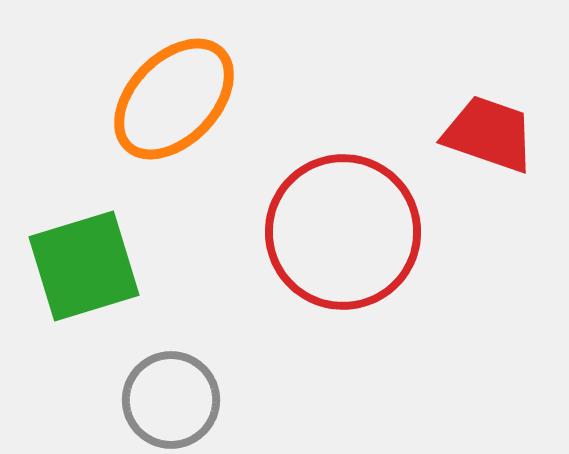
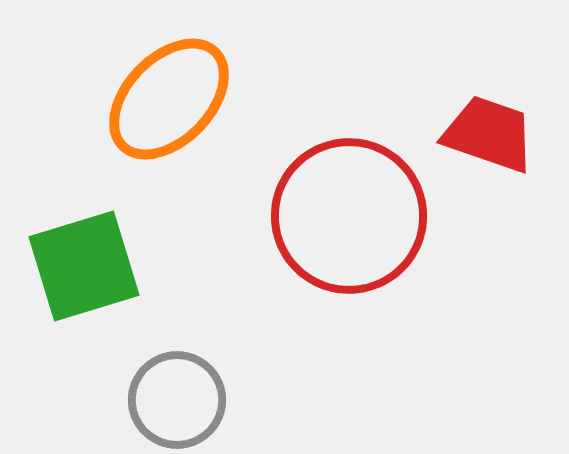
orange ellipse: moved 5 px left
red circle: moved 6 px right, 16 px up
gray circle: moved 6 px right
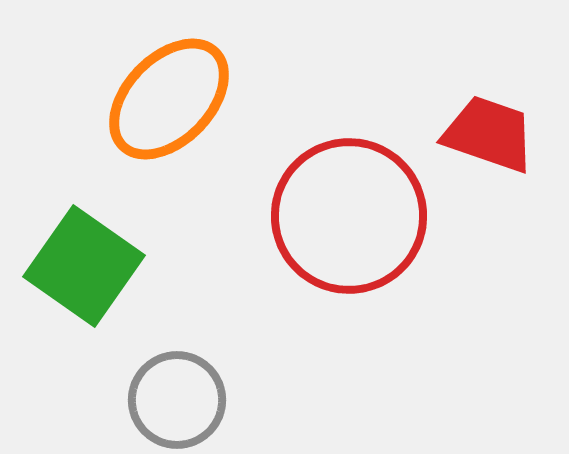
green square: rotated 38 degrees counterclockwise
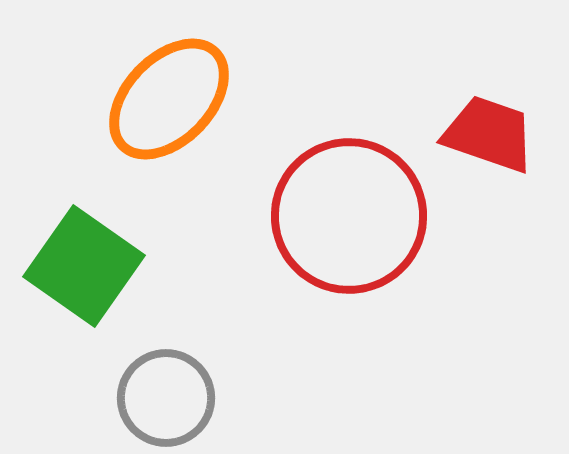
gray circle: moved 11 px left, 2 px up
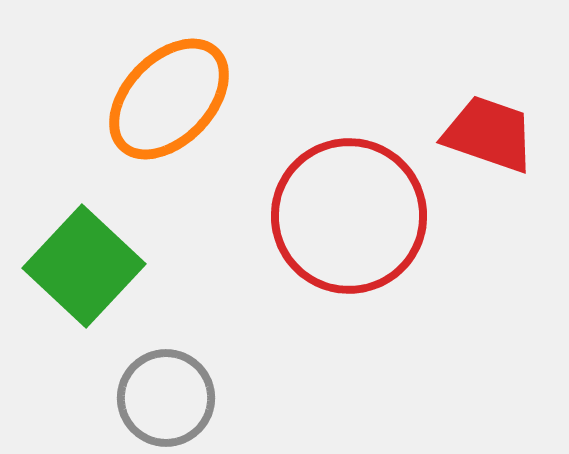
green square: rotated 8 degrees clockwise
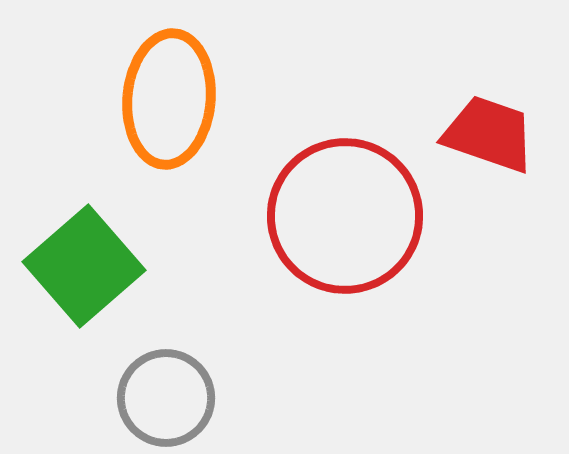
orange ellipse: rotated 39 degrees counterclockwise
red circle: moved 4 px left
green square: rotated 6 degrees clockwise
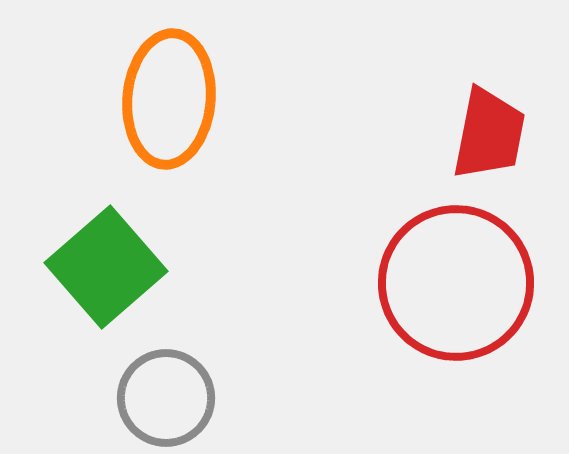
red trapezoid: rotated 82 degrees clockwise
red circle: moved 111 px right, 67 px down
green square: moved 22 px right, 1 px down
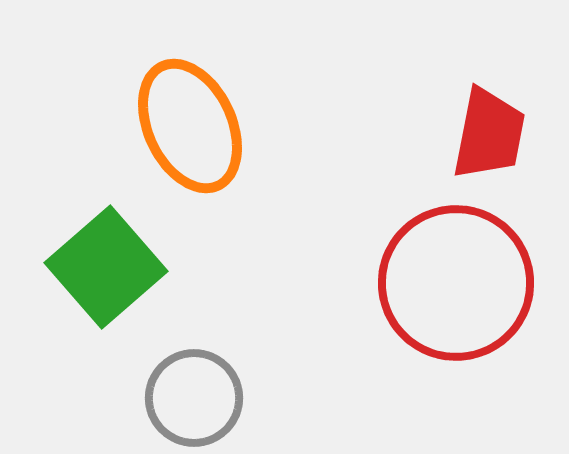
orange ellipse: moved 21 px right, 27 px down; rotated 30 degrees counterclockwise
gray circle: moved 28 px right
